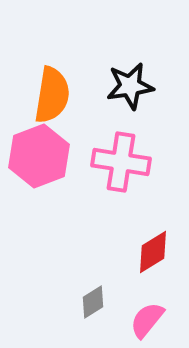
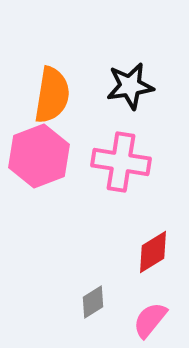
pink semicircle: moved 3 px right
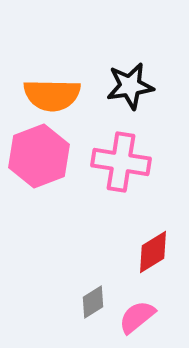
orange semicircle: rotated 82 degrees clockwise
pink semicircle: moved 13 px left, 3 px up; rotated 12 degrees clockwise
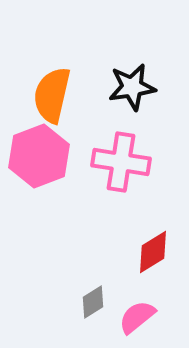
black star: moved 2 px right, 1 px down
orange semicircle: rotated 102 degrees clockwise
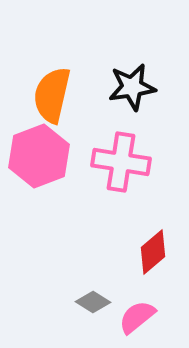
red diamond: rotated 9 degrees counterclockwise
gray diamond: rotated 64 degrees clockwise
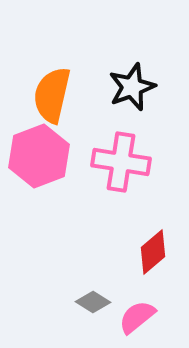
black star: rotated 12 degrees counterclockwise
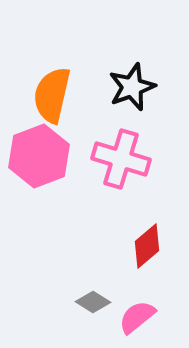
pink cross: moved 3 px up; rotated 8 degrees clockwise
red diamond: moved 6 px left, 6 px up
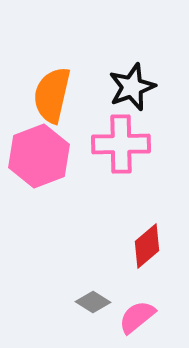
pink cross: moved 15 px up; rotated 18 degrees counterclockwise
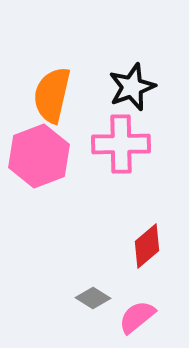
gray diamond: moved 4 px up
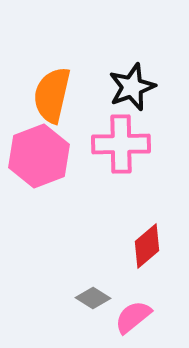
pink semicircle: moved 4 px left
